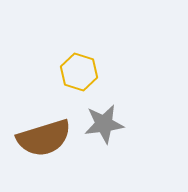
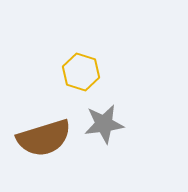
yellow hexagon: moved 2 px right
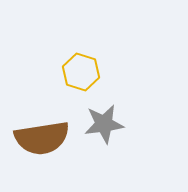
brown semicircle: moved 2 px left; rotated 8 degrees clockwise
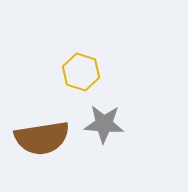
gray star: rotated 12 degrees clockwise
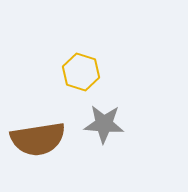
brown semicircle: moved 4 px left, 1 px down
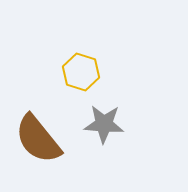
brown semicircle: rotated 60 degrees clockwise
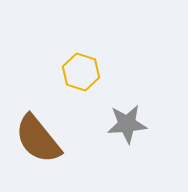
gray star: moved 23 px right; rotated 9 degrees counterclockwise
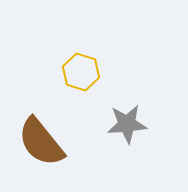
brown semicircle: moved 3 px right, 3 px down
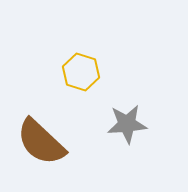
brown semicircle: rotated 8 degrees counterclockwise
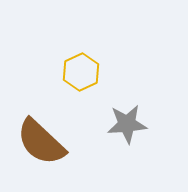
yellow hexagon: rotated 18 degrees clockwise
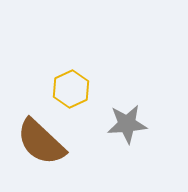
yellow hexagon: moved 10 px left, 17 px down
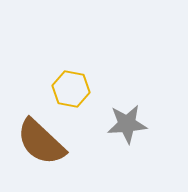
yellow hexagon: rotated 24 degrees counterclockwise
